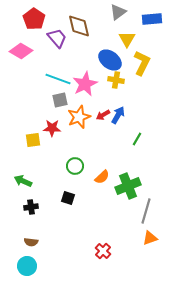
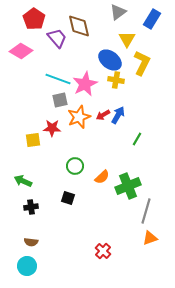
blue rectangle: rotated 54 degrees counterclockwise
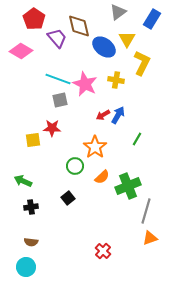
blue ellipse: moved 6 px left, 13 px up
pink star: rotated 20 degrees counterclockwise
orange star: moved 16 px right, 30 px down; rotated 15 degrees counterclockwise
black square: rotated 32 degrees clockwise
cyan circle: moved 1 px left, 1 px down
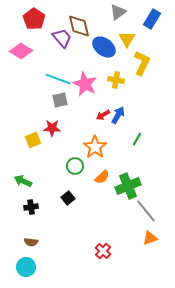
purple trapezoid: moved 5 px right
yellow square: rotated 14 degrees counterclockwise
gray line: rotated 55 degrees counterclockwise
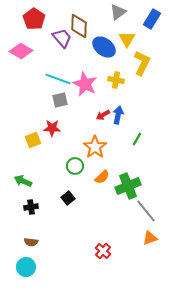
brown diamond: rotated 15 degrees clockwise
blue arrow: rotated 18 degrees counterclockwise
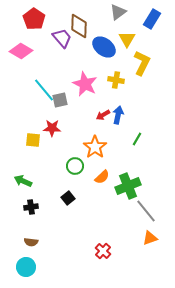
cyan line: moved 14 px left, 11 px down; rotated 30 degrees clockwise
yellow square: rotated 28 degrees clockwise
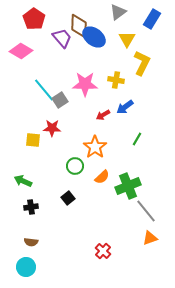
blue ellipse: moved 10 px left, 10 px up
pink star: rotated 25 degrees counterclockwise
gray square: rotated 21 degrees counterclockwise
blue arrow: moved 7 px right, 8 px up; rotated 138 degrees counterclockwise
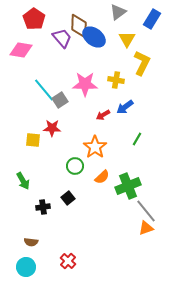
pink diamond: moved 1 px up; rotated 20 degrees counterclockwise
green arrow: rotated 144 degrees counterclockwise
black cross: moved 12 px right
orange triangle: moved 4 px left, 10 px up
red cross: moved 35 px left, 10 px down
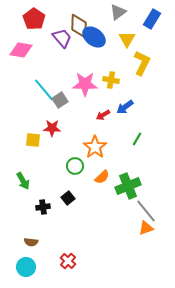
yellow cross: moved 5 px left
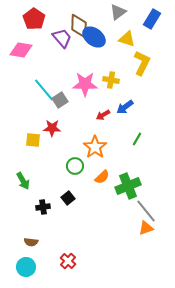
yellow triangle: rotated 42 degrees counterclockwise
